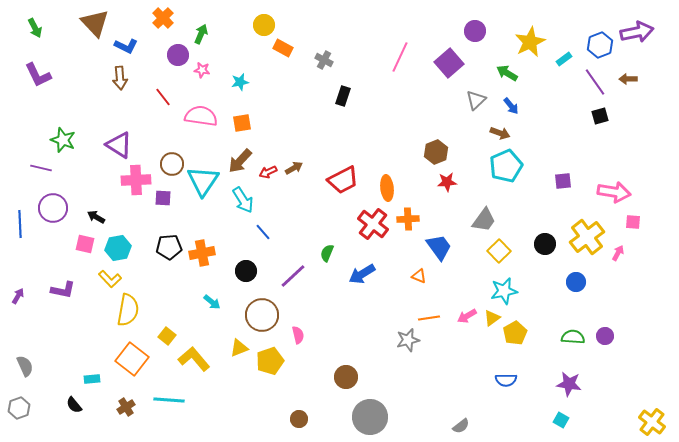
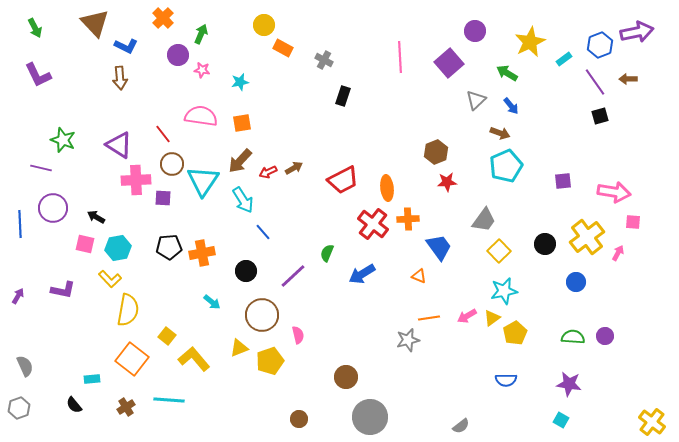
pink line at (400, 57): rotated 28 degrees counterclockwise
red line at (163, 97): moved 37 px down
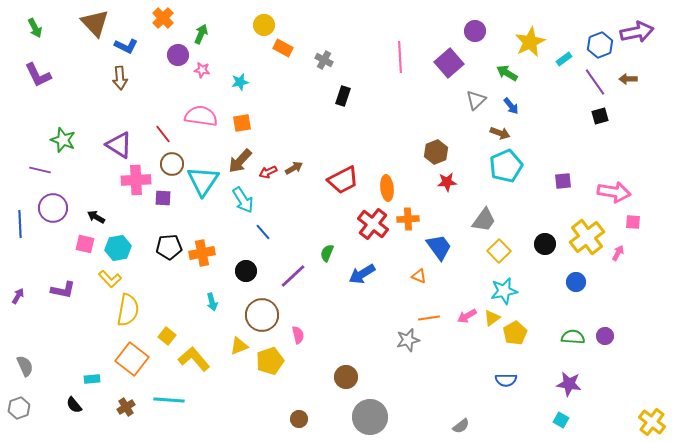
purple line at (41, 168): moved 1 px left, 2 px down
cyan arrow at (212, 302): rotated 36 degrees clockwise
yellow triangle at (239, 348): moved 2 px up
